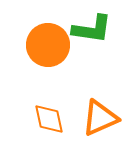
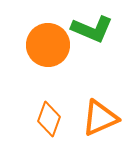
green L-shape: rotated 15 degrees clockwise
orange diamond: rotated 32 degrees clockwise
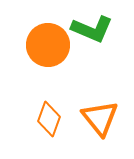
orange triangle: rotated 45 degrees counterclockwise
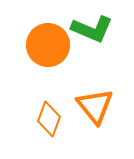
orange triangle: moved 5 px left, 12 px up
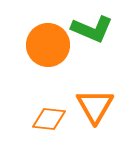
orange triangle: rotated 9 degrees clockwise
orange diamond: rotated 76 degrees clockwise
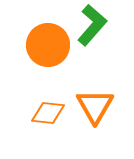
green L-shape: moved 4 px up; rotated 72 degrees counterclockwise
orange diamond: moved 1 px left, 6 px up
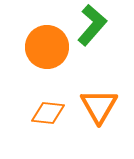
orange circle: moved 1 px left, 2 px down
orange triangle: moved 4 px right
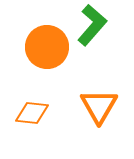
orange diamond: moved 16 px left
